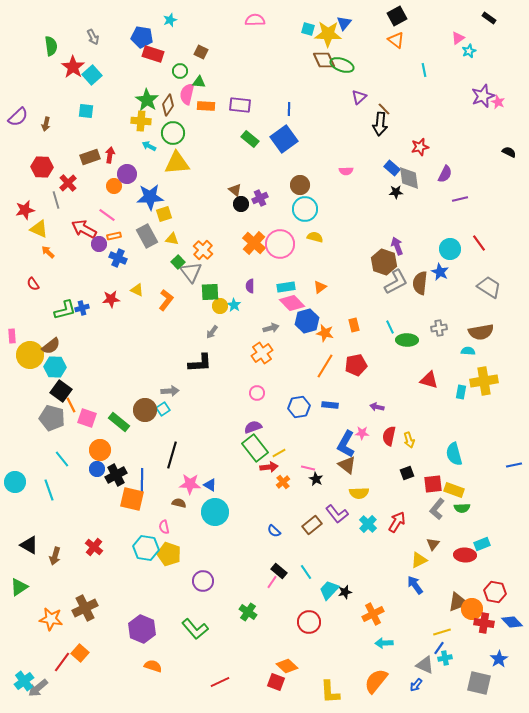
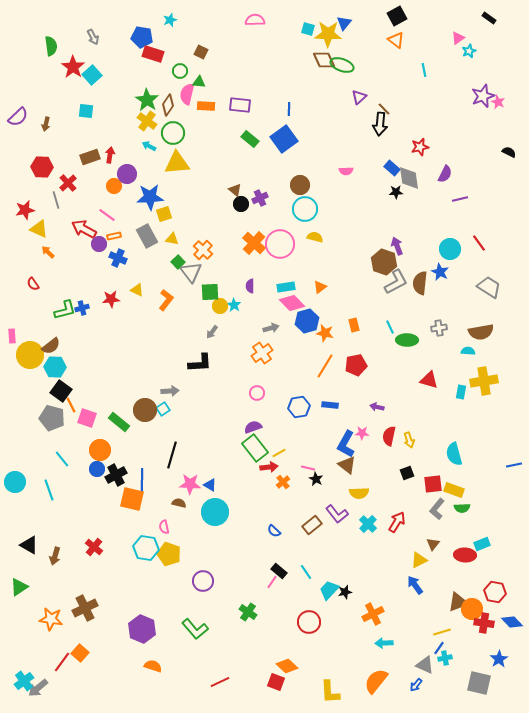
yellow cross at (141, 121): moved 6 px right; rotated 30 degrees clockwise
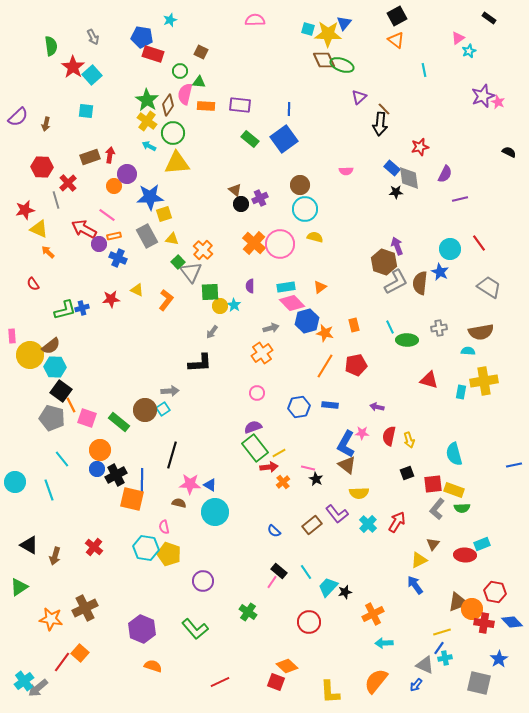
pink semicircle at (187, 94): moved 2 px left
cyan trapezoid at (329, 590): moved 1 px left, 3 px up
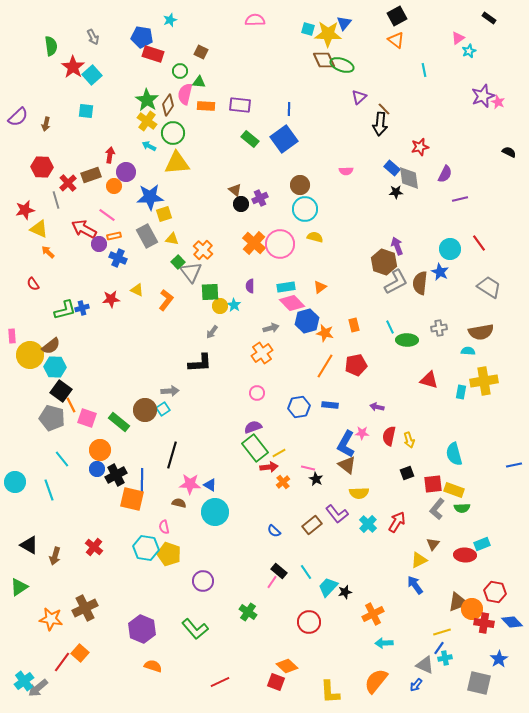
brown rectangle at (90, 157): moved 1 px right, 18 px down
purple circle at (127, 174): moved 1 px left, 2 px up
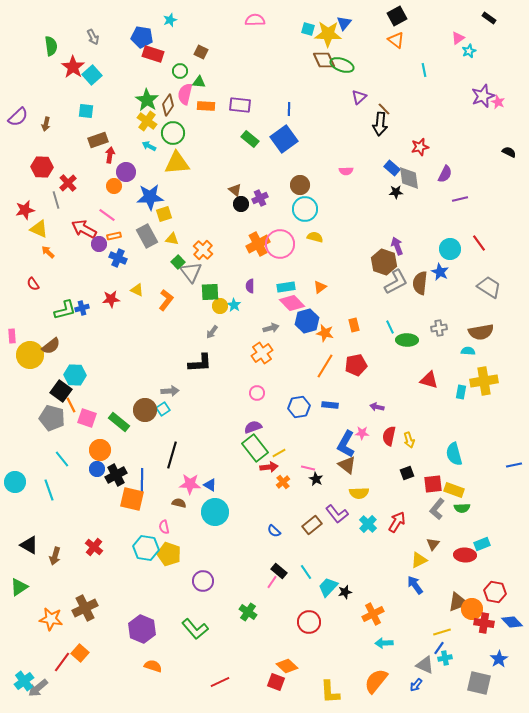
brown rectangle at (91, 175): moved 7 px right, 35 px up
orange cross at (254, 243): moved 4 px right, 1 px down; rotated 20 degrees clockwise
cyan hexagon at (55, 367): moved 20 px right, 8 px down
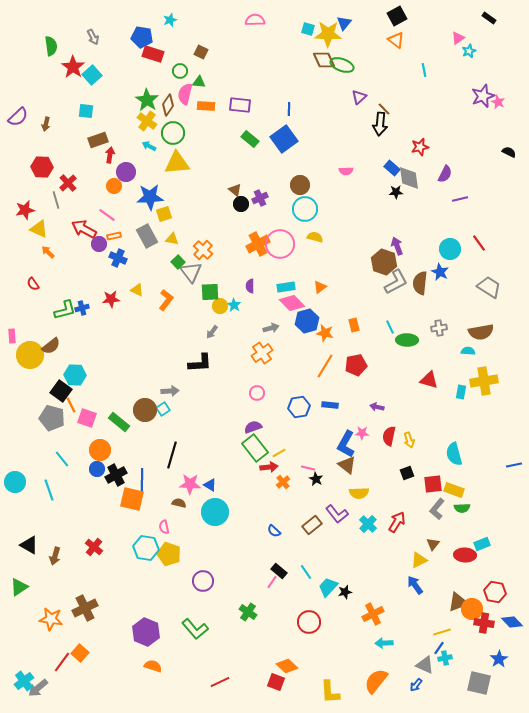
purple hexagon at (142, 629): moved 4 px right, 3 px down
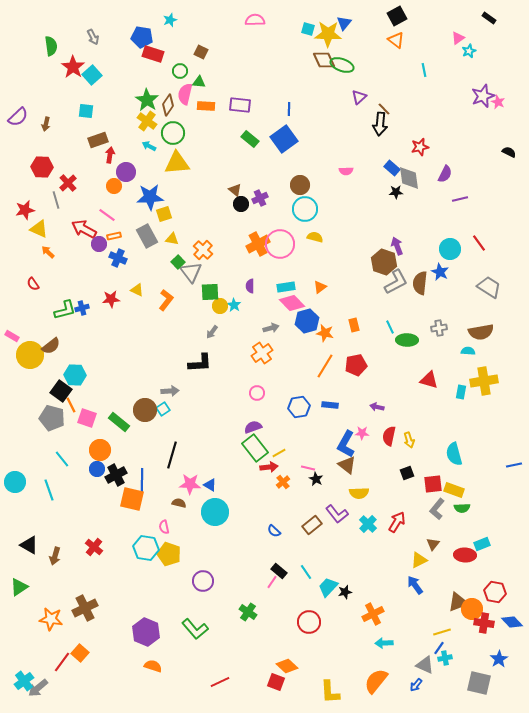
pink rectangle at (12, 336): rotated 56 degrees counterclockwise
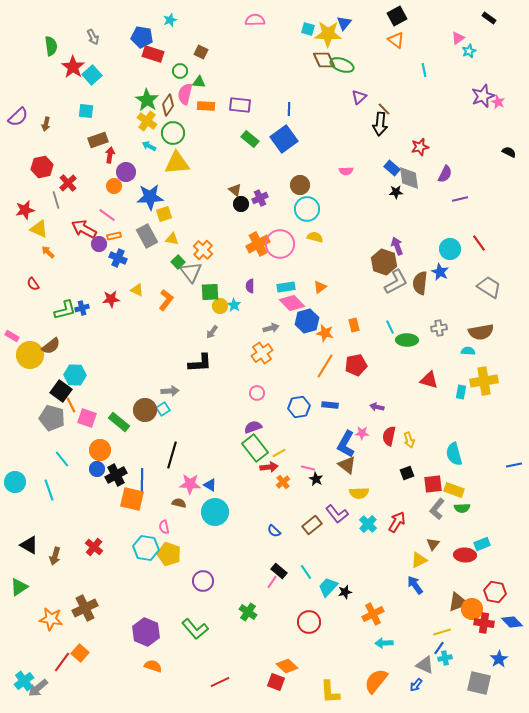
red hexagon at (42, 167): rotated 15 degrees counterclockwise
cyan circle at (305, 209): moved 2 px right
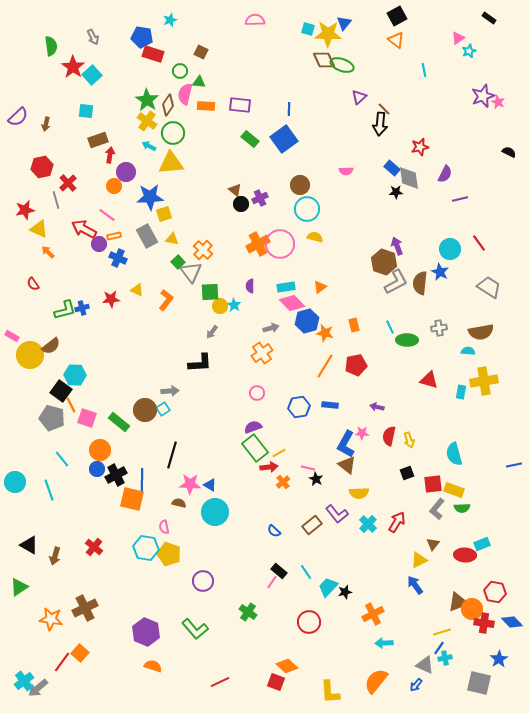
yellow triangle at (177, 163): moved 6 px left
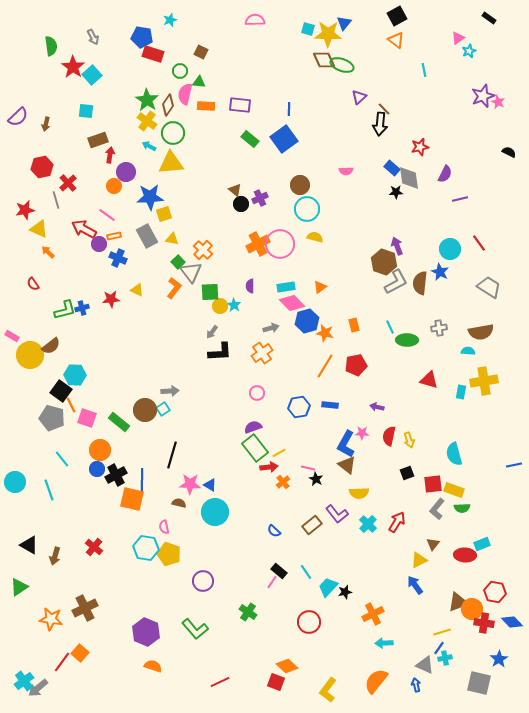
orange L-shape at (166, 300): moved 8 px right, 12 px up
black L-shape at (200, 363): moved 20 px right, 11 px up
blue arrow at (416, 685): rotated 128 degrees clockwise
yellow L-shape at (330, 692): moved 2 px left, 2 px up; rotated 40 degrees clockwise
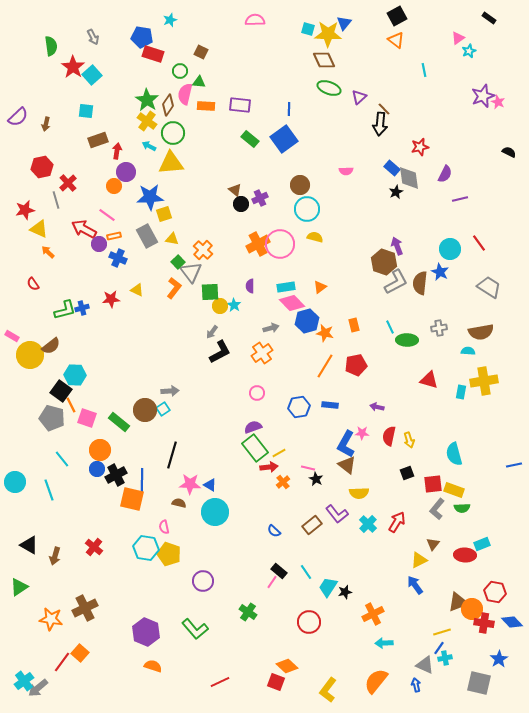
green ellipse at (342, 65): moved 13 px left, 23 px down
red arrow at (110, 155): moved 7 px right, 4 px up
black star at (396, 192): rotated 24 degrees counterclockwise
black L-shape at (220, 352): rotated 25 degrees counterclockwise
cyan trapezoid at (328, 587): rotated 10 degrees counterclockwise
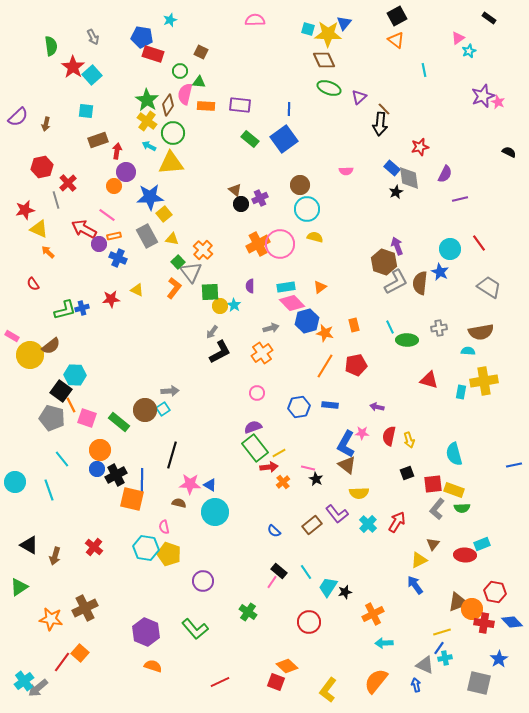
yellow square at (164, 214): rotated 21 degrees counterclockwise
